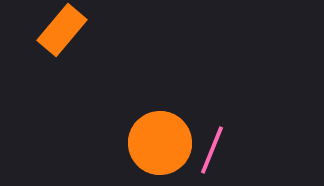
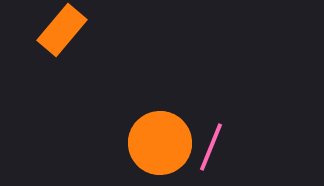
pink line: moved 1 px left, 3 px up
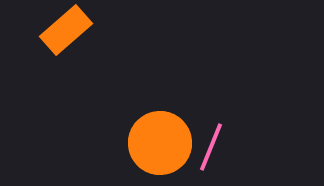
orange rectangle: moved 4 px right; rotated 9 degrees clockwise
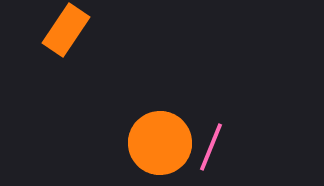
orange rectangle: rotated 15 degrees counterclockwise
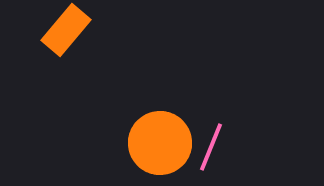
orange rectangle: rotated 6 degrees clockwise
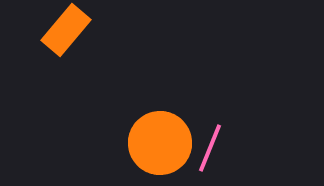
pink line: moved 1 px left, 1 px down
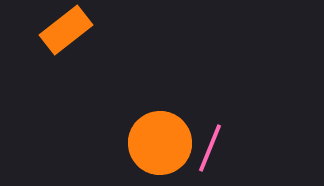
orange rectangle: rotated 12 degrees clockwise
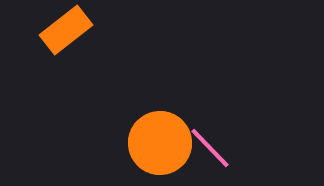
pink line: rotated 66 degrees counterclockwise
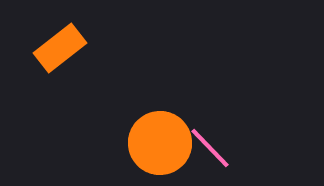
orange rectangle: moved 6 px left, 18 px down
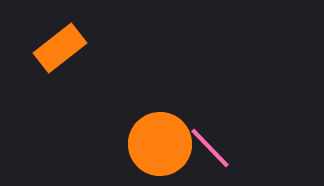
orange circle: moved 1 px down
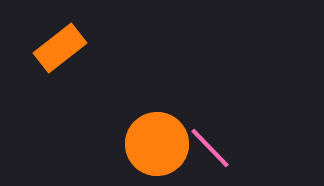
orange circle: moved 3 px left
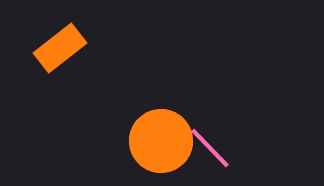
orange circle: moved 4 px right, 3 px up
